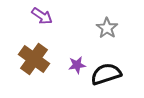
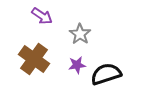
gray star: moved 27 px left, 6 px down
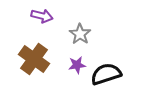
purple arrow: rotated 20 degrees counterclockwise
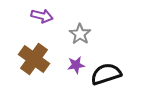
purple star: moved 1 px left
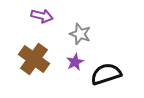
gray star: rotated 15 degrees counterclockwise
purple star: moved 1 px left, 3 px up; rotated 18 degrees counterclockwise
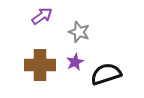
purple arrow: rotated 50 degrees counterclockwise
gray star: moved 1 px left, 2 px up
brown cross: moved 6 px right, 6 px down; rotated 36 degrees counterclockwise
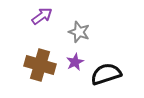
brown cross: rotated 16 degrees clockwise
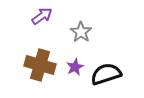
gray star: moved 2 px right; rotated 15 degrees clockwise
purple star: moved 5 px down
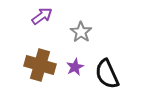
black semicircle: moved 1 px right; rotated 96 degrees counterclockwise
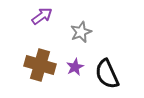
gray star: rotated 15 degrees clockwise
